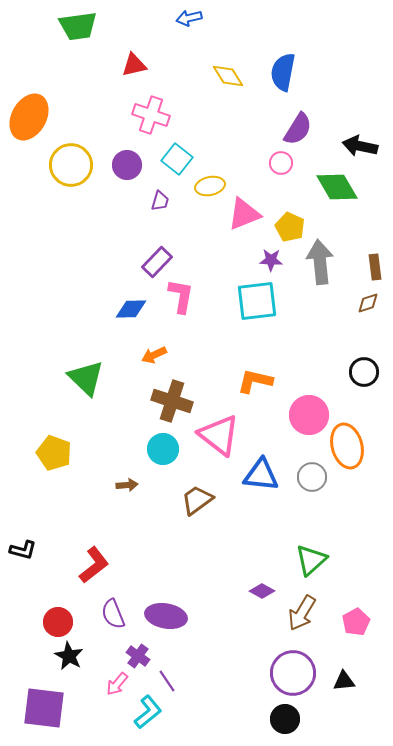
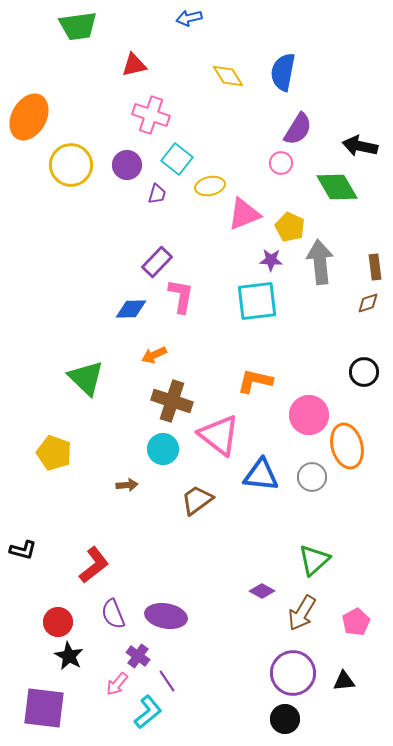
purple trapezoid at (160, 201): moved 3 px left, 7 px up
green triangle at (311, 560): moved 3 px right
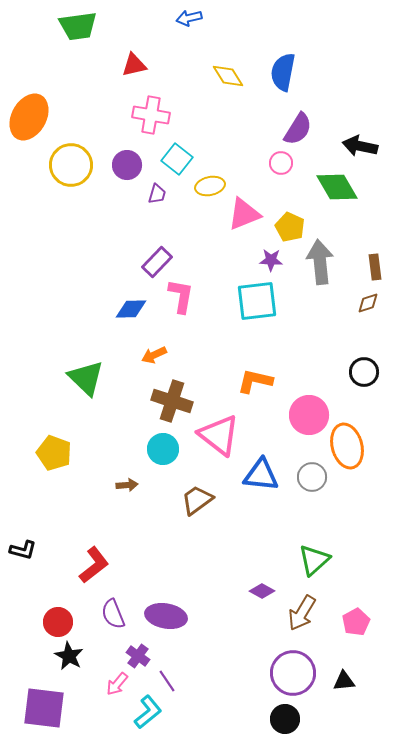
pink cross at (151, 115): rotated 9 degrees counterclockwise
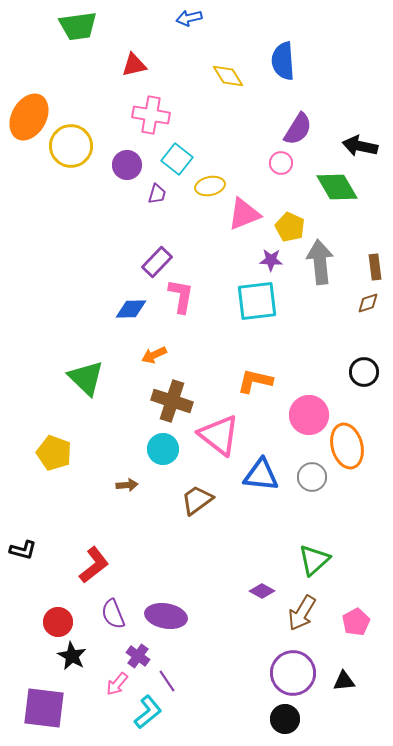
blue semicircle at (283, 72): moved 11 px up; rotated 15 degrees counterclockwise
yellow circle at (71, 165): moved 19 px up
black star at (69, 656): moved 3 px right
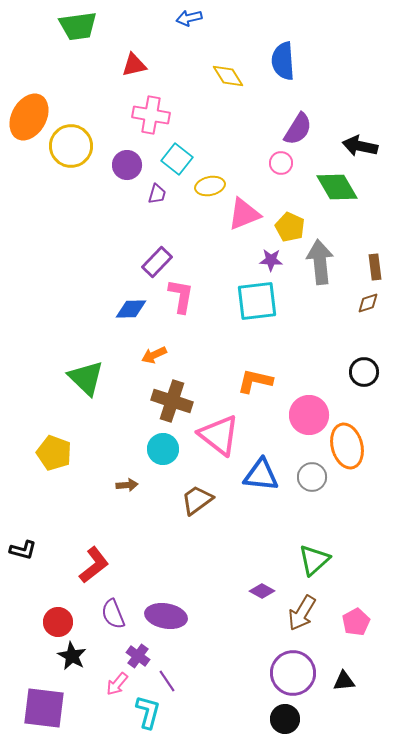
cyan L-shape at (148, 712): rotated 36 degrees counterclockwise
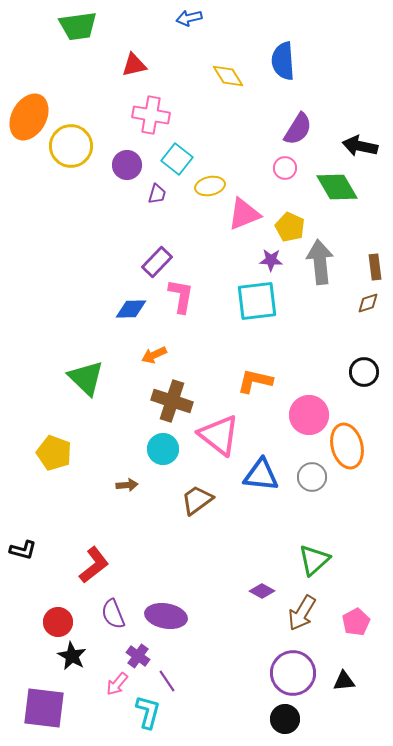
pink circle at (281, 163): moved 4 px right, 5 px down
